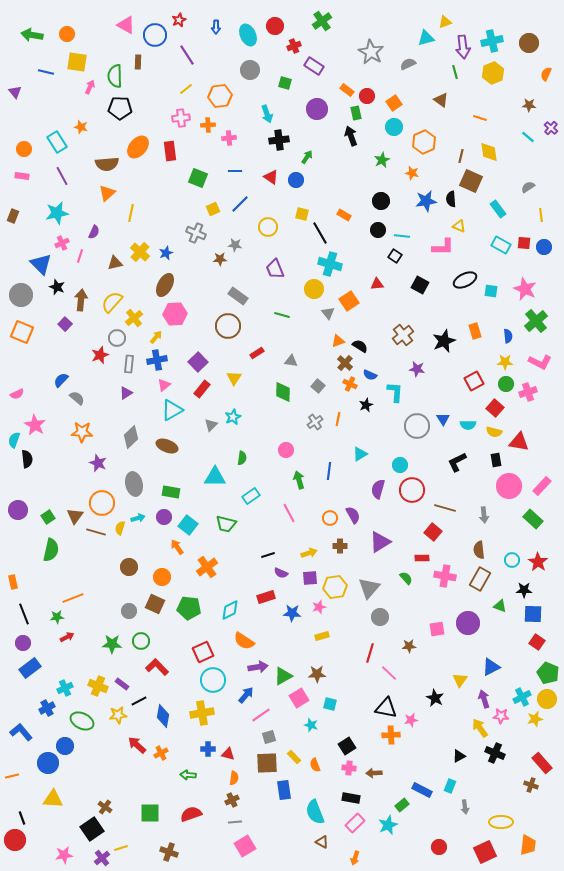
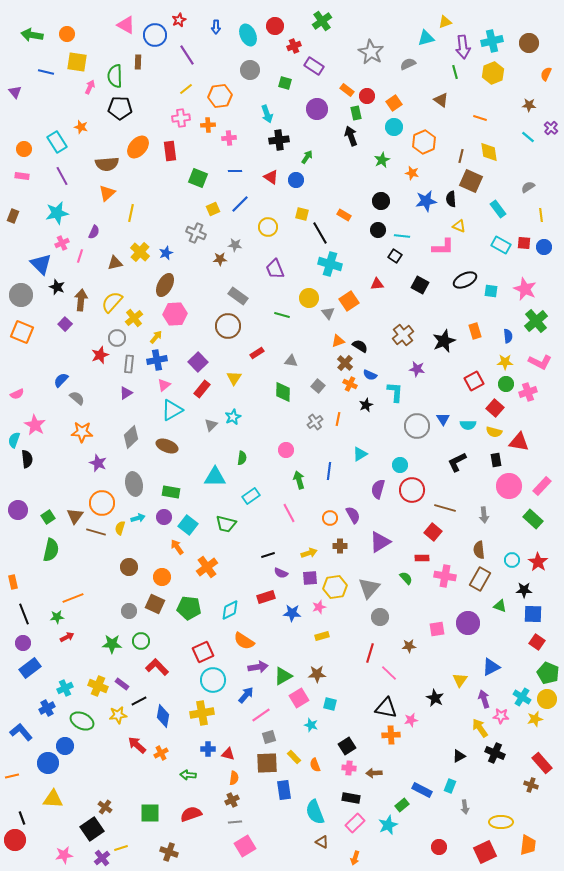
yellow circle at (314, 289): moved 5 px left, 9 px down
cyan cross at (522, 697): rotated 30 degrees counterclockwise
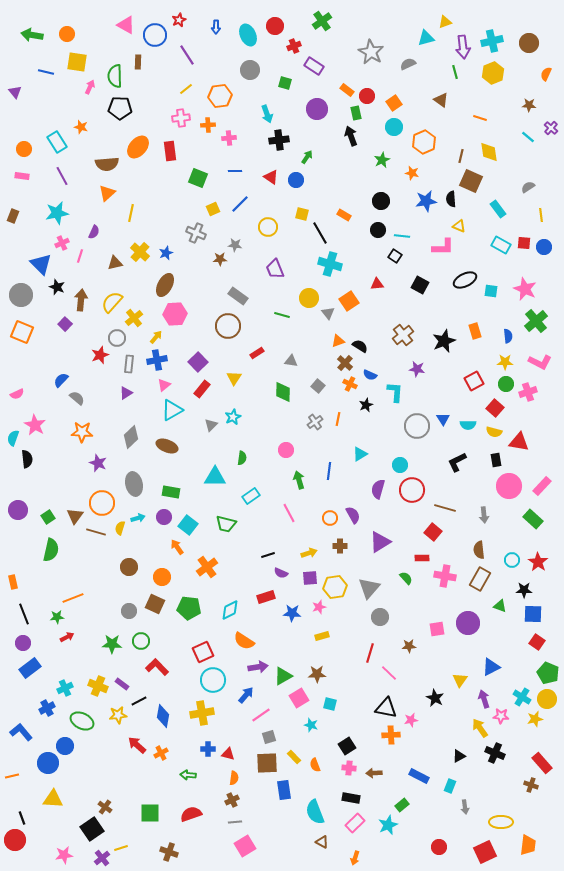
cyan semicircle at (14, 440): moved 1 px left, 2 px up
blue rectangle at (422, 790): moved 3 px left, 14 px up
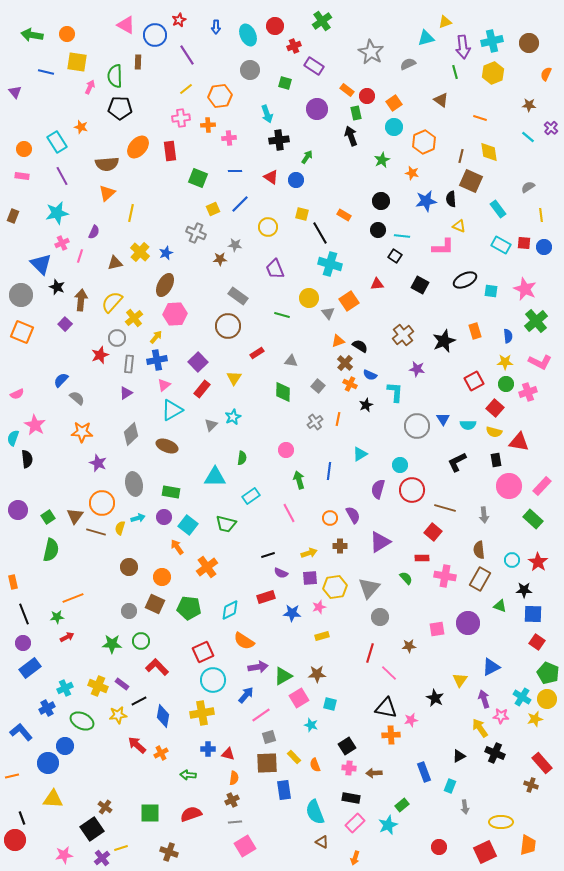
gray diamond at (131, 437): moved 3 px up
blue rectangle at (419, 776): moved 5 px right, 4 px up; rotated 42 degrees clockwise
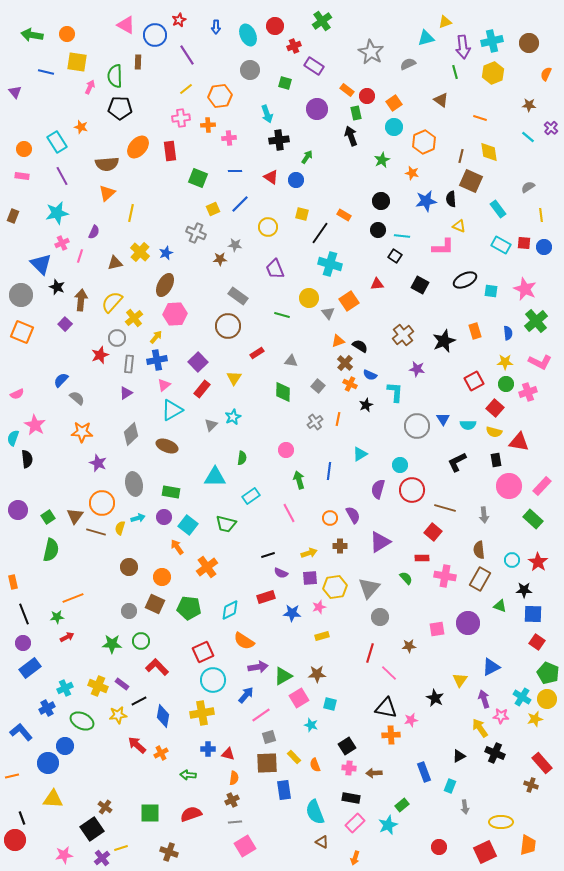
black line at (320, 233): rotated 65 degrees clockwise
blue semicircle at (508, 336): moved 3 px up
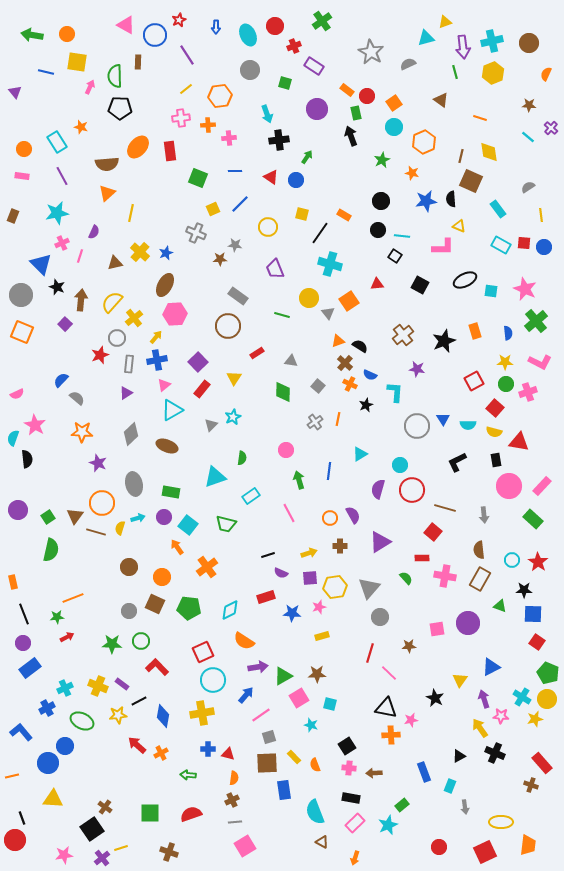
cyan triangle at (215, 477): rotated 20 degrees counterclockwise
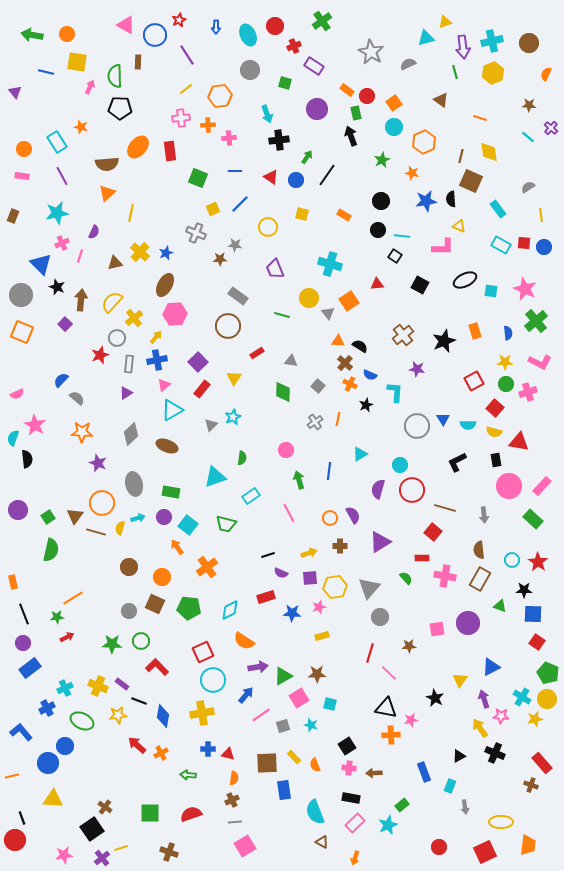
black line at (320, 233): moved 7 px right, 58 px up
orange triangle at (338, 341): rotated 24 degrees clockwise
orange line at (73, 598): rotated 10 degrees counterclockwise
black line at (139, 701): rotated 49 degrees clockwise
gray square at (269, 737): moved 14 px right, 11 px up
